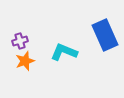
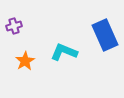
purple cross: moved 6 px left, 15 px up
orange star: rotated 12 degrees counterclockwise
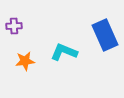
purple cross: rotated 14 degrees clockwise
orange star: rotated 24 degrees clockwise
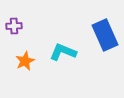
cyan L-shape: moved 1 px left
orange star: rotated 18 degrees counterclockwise
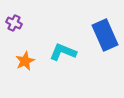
purple cross: moved 3 px up; rotated 28 degrees clockwise
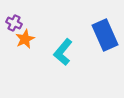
cyan L-shape: rotated 72 degrees counterclockwise
orange star: moved 22 px up
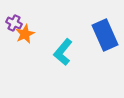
orange star: moved 5 px up
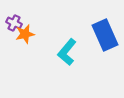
orange star: rotated 12 degrees clockwise
cyan L-shape: moved 4 px right
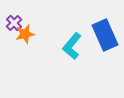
purple cross: rotated 21 degrees clockwise
cyan L-shape: moved 5 px right, 6 px up
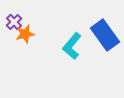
purple cross: moved 1 px up
blue rectangle: rotated 12 degrees counterclockwise
